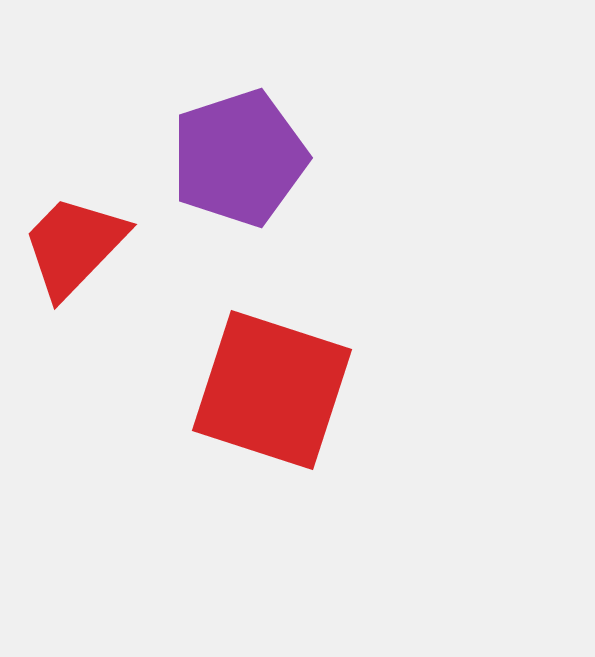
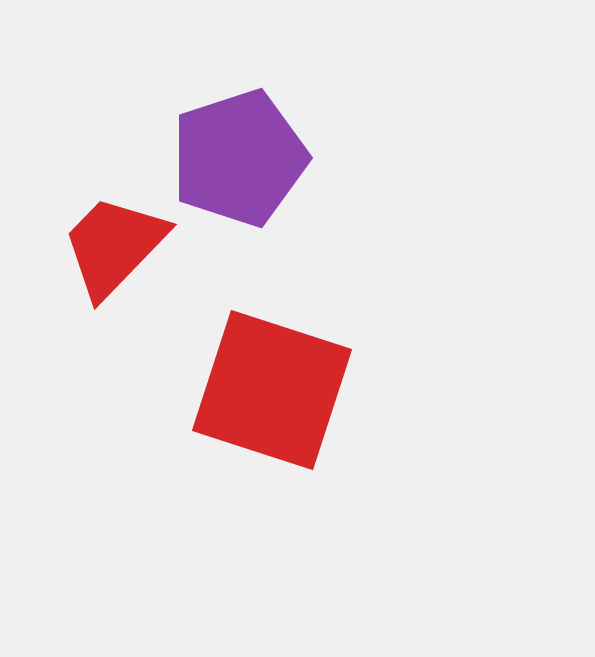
red trapezoid: moved 40 px right
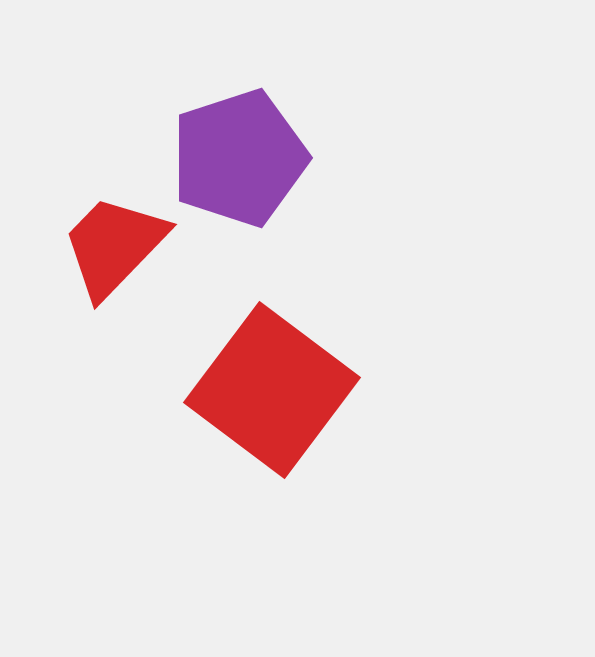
red square: rotated 19 degrees clockwise
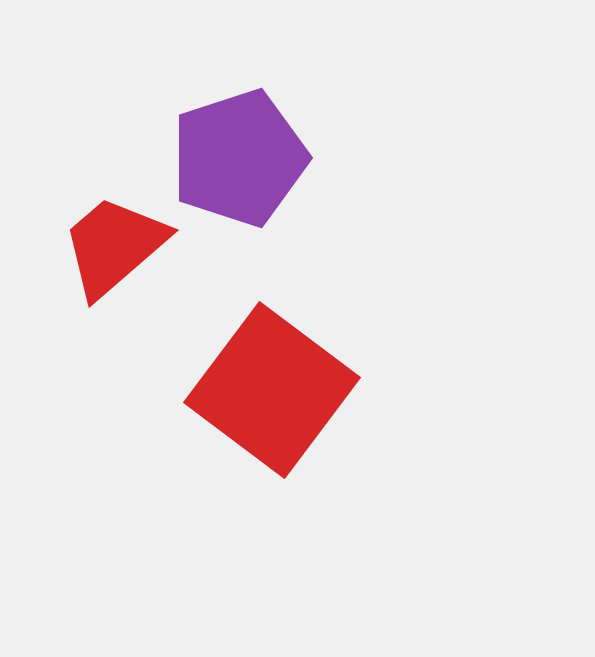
red trapezoid: rotated 5 degrees clockwise
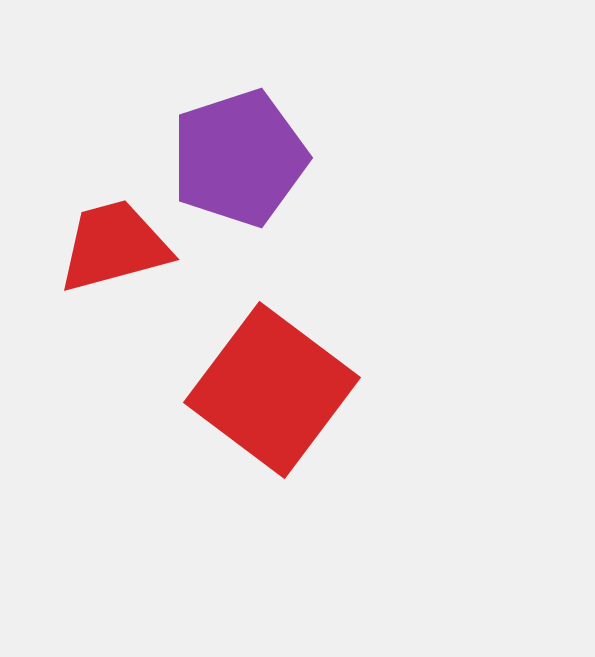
red trapezoid: rotated 26 degrees clockwise
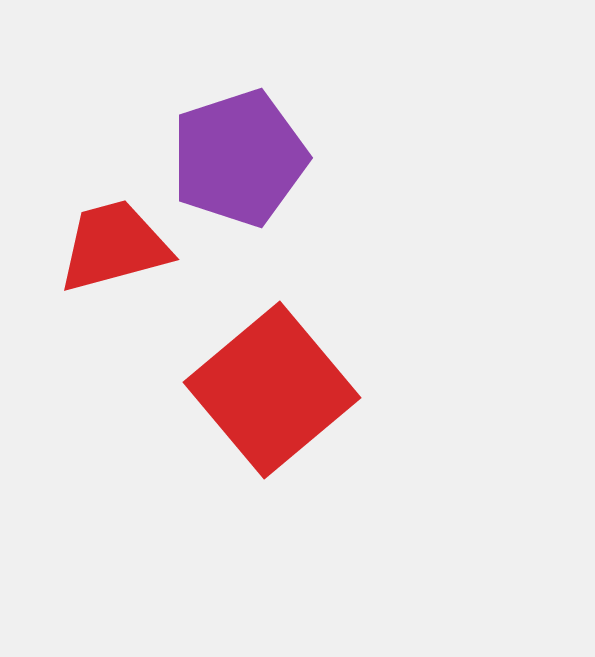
red square: rotated 13 degrees clockwise
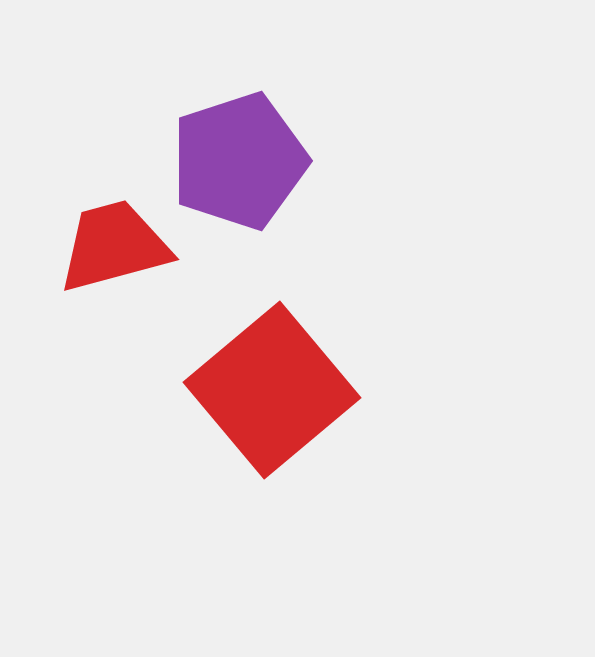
purple pentagon: moved 3 px down
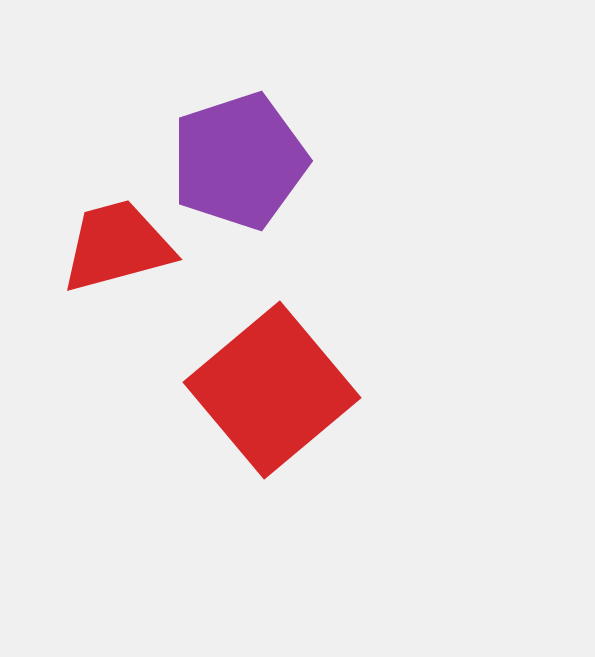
red trapezoid: moved 3 px right
